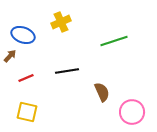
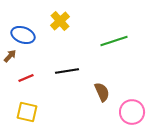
yellow cross: moved 1 px left, 1 px up; rotated 18 degrees counterclockwise
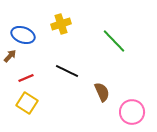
yellow cross: moved 1 px right, 3 px down; rotated 24 degrees clockwise
green line: rotated 64 degrees clockwise
black line: rotated 35 degrees clockwise
yellow square: moved 9 px up; rotated 20 degrees clockwise
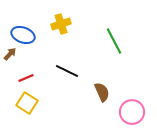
green line: rotated 16 degrees clockwise
brown arrow: moved 2 px up
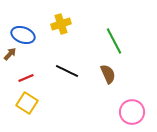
brown semicircle: moved 6 px right, 18 px up
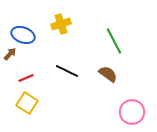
brown semicircle: rotated 30 degrees counterclockwise
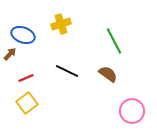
yellow square: rotated 20 degrees clockwise
pink circle: moved 1 px up
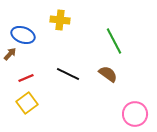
yellow cross: moved 1 px left, 4 px up; rotated 24 degrees clockwise
black line: moved 1 px right, 3 px down
pink circle: moved 3 px right, 3 px down
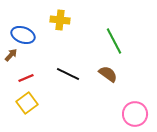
brown arrow: moved 1 px right, 1 px down
